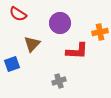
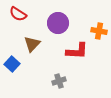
purple circle: moved 2 px left
orange cross: moved 1 px left, 1 px up; rotated 21 degrees clockwise
blue square: rotated 28 degrees counterclockwise
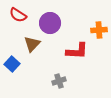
red semicircle: moved 1 px down
purple circle: moved 8 px left
orange cross: moved 1 px up; rotated 14 degrees counterclockwise
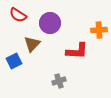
blue square: moved 2 px right, 3 px up; rotated 21 degrees clockwise
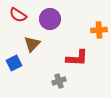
purple circle: moved 4 px up
red L-shape: moved 7 px down
blue square: moved 2 px down
